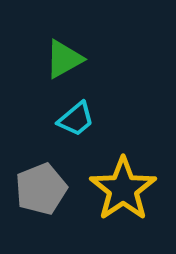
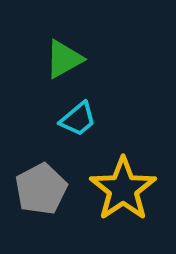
cyan trapezoid: moved 2 px right
gray pentagon: rotated 6 degrees counterclockwise
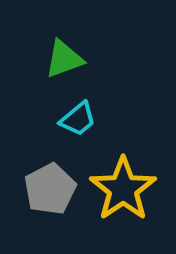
green triangle: rotated 9 degrees clockwise
gray pentagon: moved 9 px right
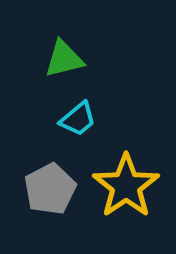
green triangle: rotated 6 degrees clockwise
yellow star: moved 3 px right, 3 px up
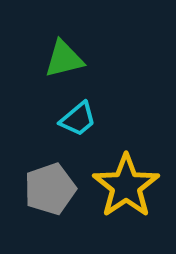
gray pentagon: rotated 9 degrees clockwise
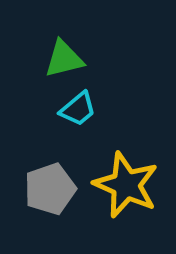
cyan trapezoid: moved 10 px up
yellow star: moved 1 px up; rotated 14 degrees counterclockwise
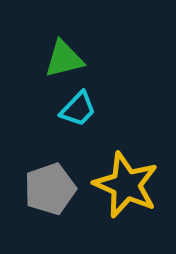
cyan trapezoid: rotated 6 degrees counterclockwise
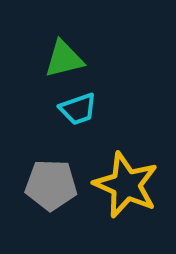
cyan trapezoid: rotated 27 degrees clockwise
gray pentagon: moved 1 px right, 4 px up; rotated 21 degrees clockwise
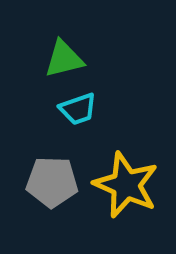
gray pentagon: moved 1 px right, 3 px up
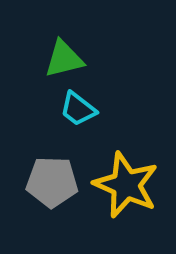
cyan trapezoid: rotated 57 degrees clockwise
